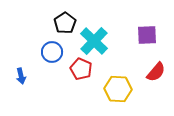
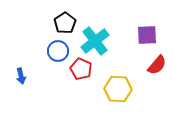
cyan cross: moved 1 px right; rotated 8 degrees clockwise
blue circle: moved 6 px right, 1 px up
red semicircle: moved 1 px right, 7 px up
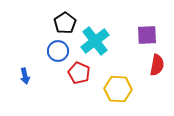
red semicircle: rotated 30 degrees counterclockwise
red pentagon: moved 2 px left, 4 px down
blue arrow: moved 4 px right
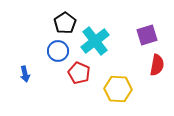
purple square: rotated 15 degrees counterclockwise
blue arrow: moved 2 px up
